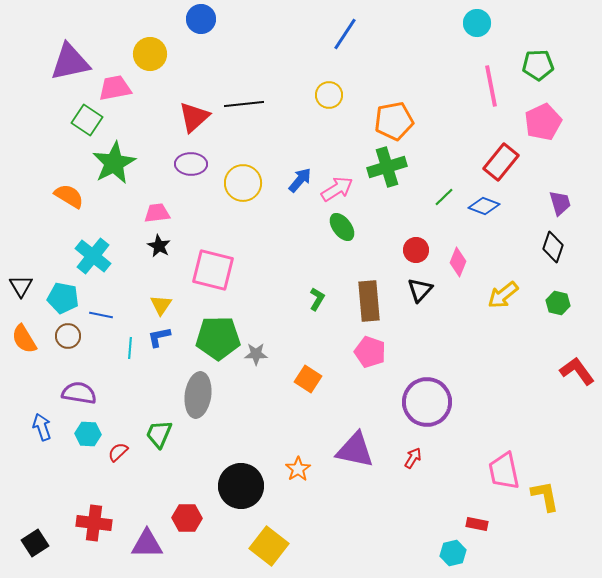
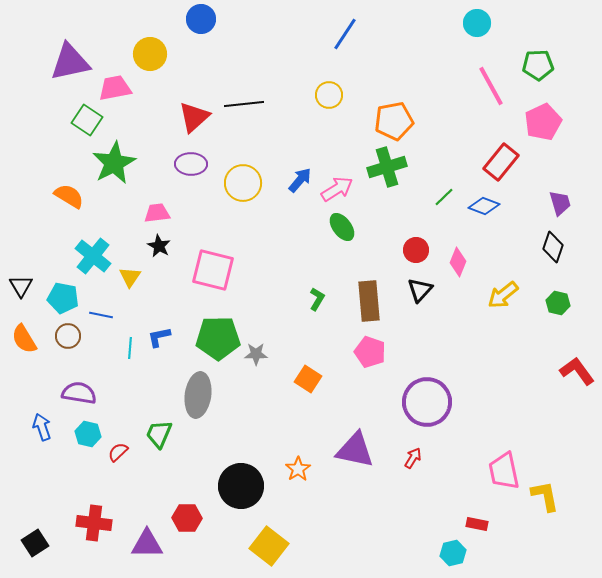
pink line at (491, 86): rotated 18 degrees counterclockwise
yellow triangle at (161, 305): moved 31 px left, 28 px up
cyan hexagon at (88, 434): rotated 10 degrees clockwise
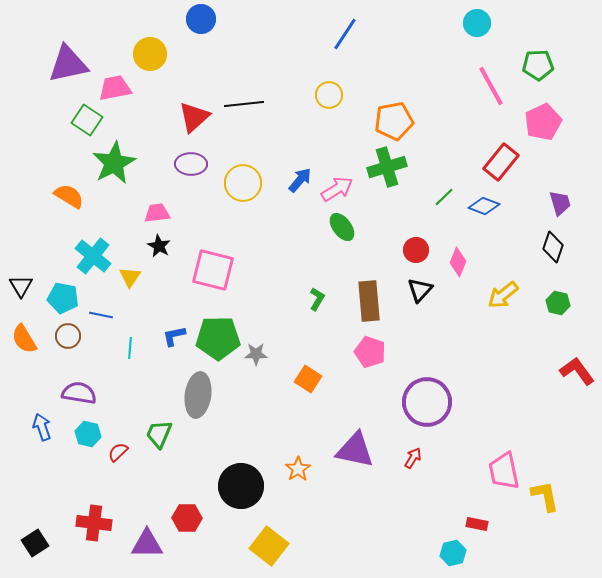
purple triangle at (70, 62): moved 2 px left, 2 px down
blue L-shape at (159, 337): moved 15 px right, 1 px up
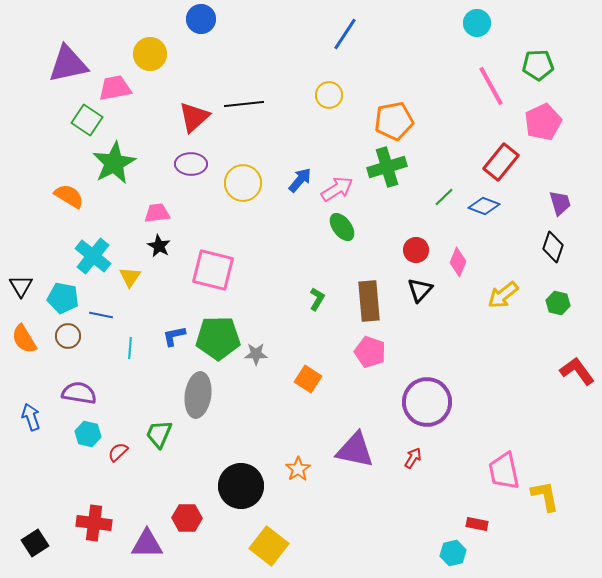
blue arrow at (42, 427): moved 11 px left, 10 px up
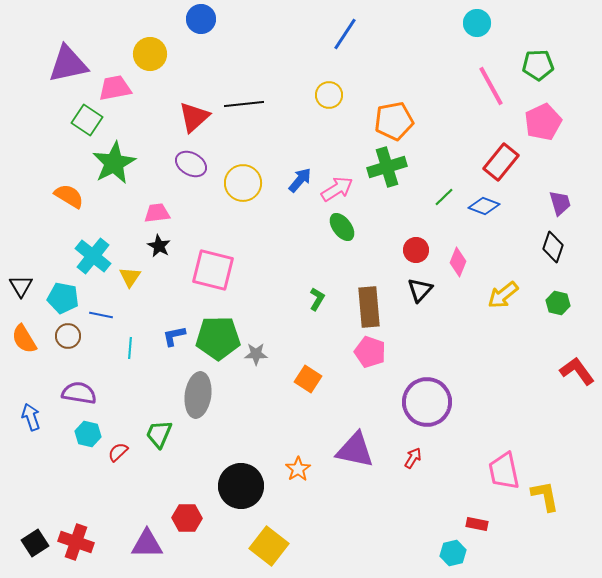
purple ellipse at (191, 164): rotated 28 degrees clockwise
brown rectangle at (369, 301): moved 6 px down
red cross at (94, 523): moved 18 px left, 19 px down; rotated 12 degrees clockwise
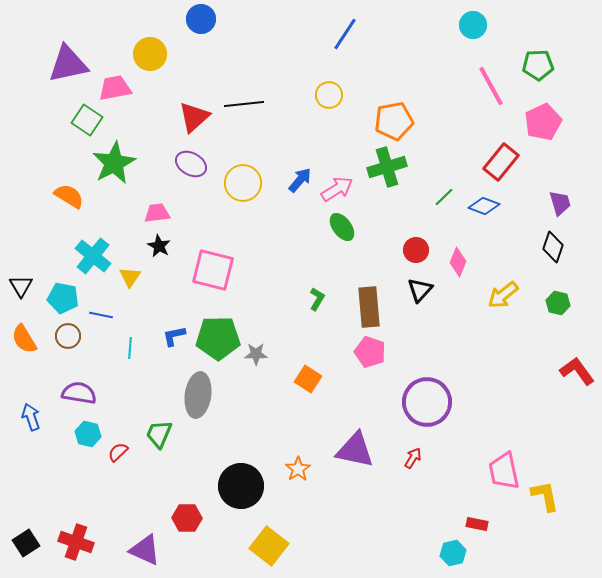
cyan circle at (477, 23): moved 4 px left, 2 px down
black square at (35, 543): moved 9 px left
purple triangle at (147, 544): moved 2 px left, 6 px down; rotated 24 degrees clockwise
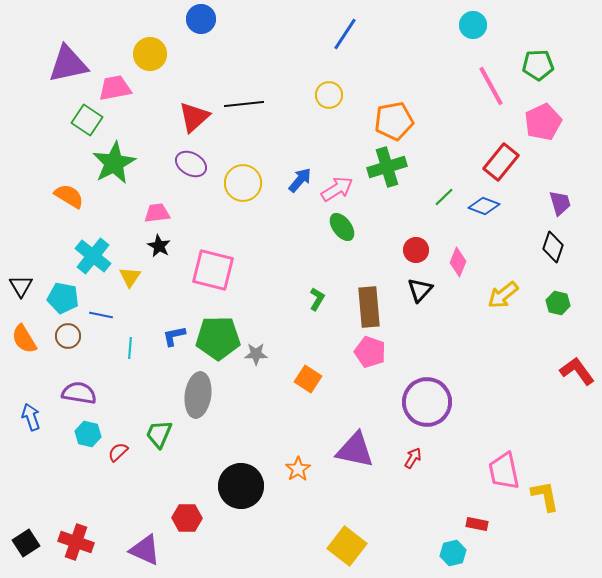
yellow square at (269, 546): moved 78 px right
